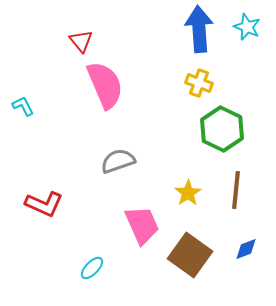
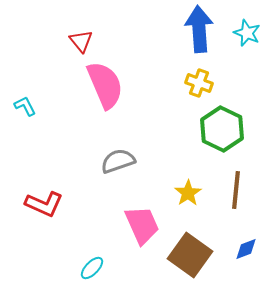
cyan star: moved 6 px down
cyan L-shape: moved 2 px right
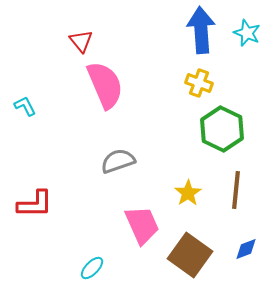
blue arrow: moved 2 px right, 1 px down
red L-shape: moved 9 px left; rotated 24 degrees counterclockwise
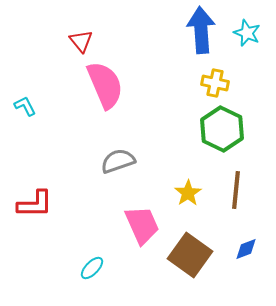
yellow cross: moved 16 px right; rotated 8 degrees counterclockwise
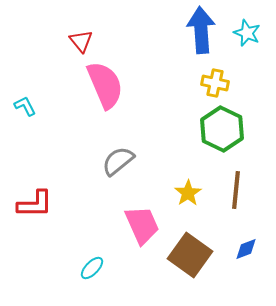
gray semicircle: rotated 20 degrees counterclockwise
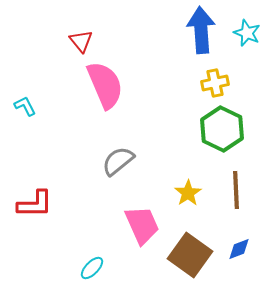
yellow cross: rotated 24 degrees counterclockwise
brown line: rotated 9 degrees counterclockwise
blue diamond: moved 7 px left
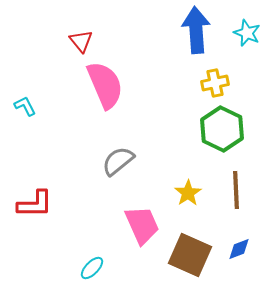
blue arrow: moved 5 px left
brown square: rotated 12 degrees counterclockwise
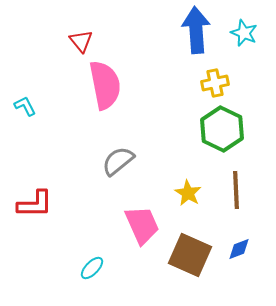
cyan star: moved 3 px left
pink semicircle: rotated 12 degrees clockwise
yellow star: rotated 8 degrees counterclockwise
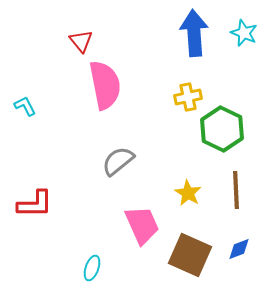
blue arrow: moved 2 px left, 3 px down
yellow cross: moved 27 px left, 14 px down
cyan ellipse: rotated 25 degrees counterclockwise
